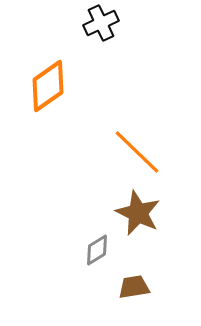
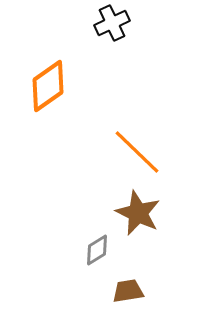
black cross: moved 11 px right
brown trapezoid: moved 6 px left, 4 px down
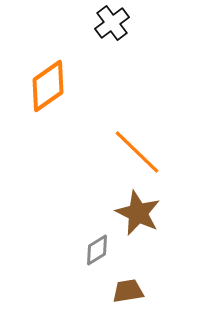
black cross: rotated 12 degrees counterclockwise
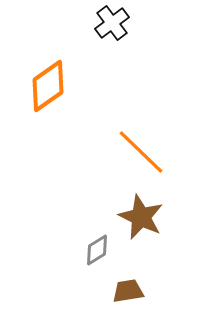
orange line: moved 4 px right
brown star: moved 3 px right, 4 px down
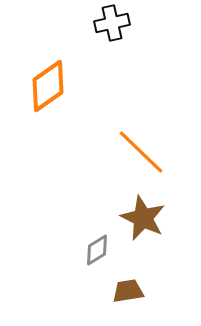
black cross: rotated 24 degrees clockwise
brown star: moved 2 px right, 1 px down
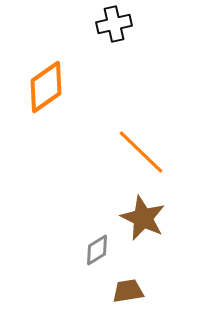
black cross: moved 2 px right, 1 px down
orange diamond: moved 2 px left, 1 px down
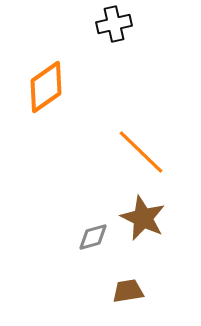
gray diamond: moved 4 px left, 13 px up; rotated 16 degrees clockwise
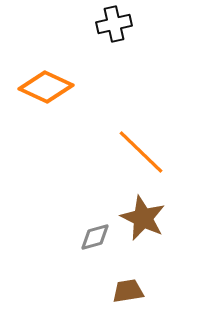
orange diamond: rotated 60 degrees clockwise
gray diamond: moved 2 px right
